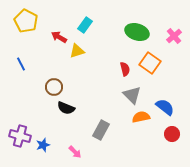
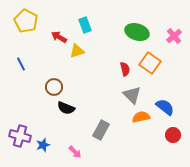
cyan rectangle: rotated 56 degrees counterclockwise
red circle: moved 1 px right, 1 px down
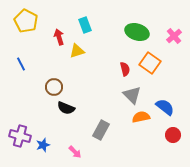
red arrow: rotated 42 degrees clockwise
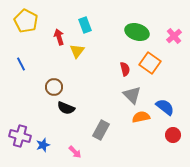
yellow triangle: rotated 35 degrees counterclockwise
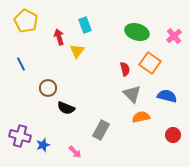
brown circle: moved 6 px left, 1 px down
gray triangle: moved 1 px up
blue semicircle: moved 2 px right, 11 px up; rotated 24 degrees counterclockwise
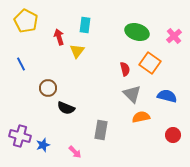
cyan rectangle: rotated 28 degrees clockwise
gray rectangle: rotated 18 degrees counterclockwise
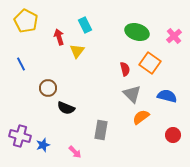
cyan rectangle: rotated 35 degrees counterclockwise
orange semicircle: rotated 24 degrees counterclockwise
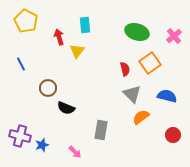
cyan rectangle: rotated 21 degrees clockwise
orange square: rotated 20 degrees clockwise
blue star: moved 1 px left
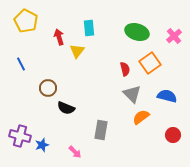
cyan rectangle: moved 4 px right, 3 px down
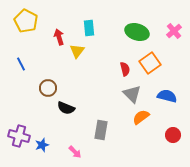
pink cross: moved 5 px up
purple cross: moved 1 px left
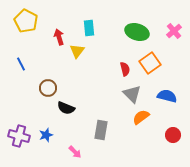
blue star: moved 4 px right, 10 px up
